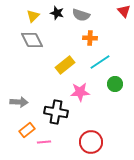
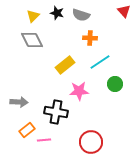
pink star: moved 1 px left, 1 px up
pink line: moved 2 px up
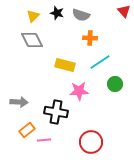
yellow rectangle: rotated 54 degrees clockwise
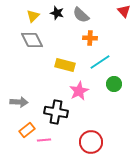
gray semicircle: rotated 24 degrees clockwise
green circle: moved 1 px left
pink star: rotated 24 degrees counterclockwise
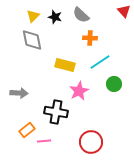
black star: moved 2 px left, 4 px down
gray diamond: rotated 15 degrees clockwise
gray arrow: moved 9 px up
pink line: moved 1 px down
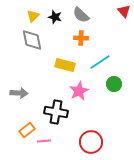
orange cross: moved 9 px left
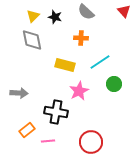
gray semicircle: moved 5 px right, 3 px up
pink line: moved 4 px right
